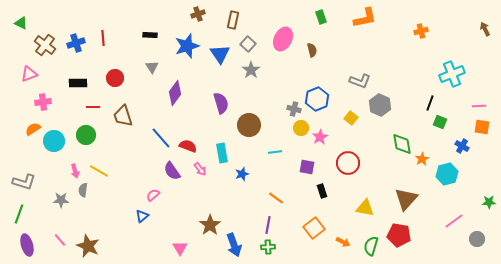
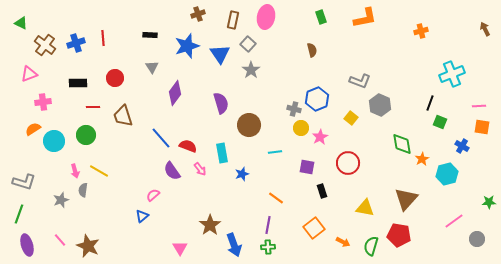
pink ellipse at (283, 39): moved 17 px left, 22 px up; rotated 15 degrees counterclockwise
gray star at (61, 200): rotated 21 degrees counterclockwise
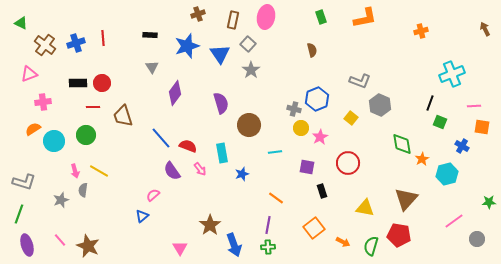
red circle at (115, 78): moved 13 px left, 5 px down
pink line at (479, 106): moved 5 px left
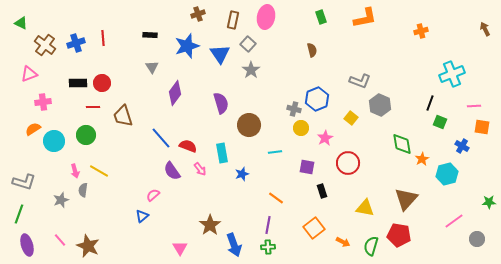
pink star at (320, 137): moved 5 px right, 1 px down
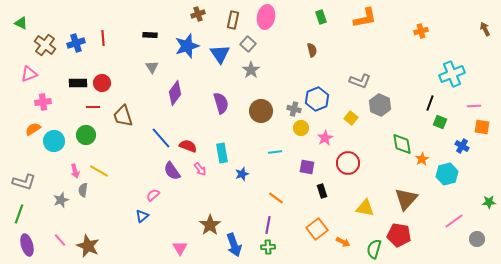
brown circle at (249, 125): moved 12 px right, 14 px up
orange square at (314, 228): moved 3 px right, 1 px down
green semicircle at (371, 246): moved 3 px right, 3 px down
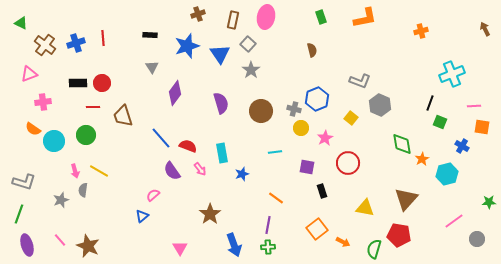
orange semicircle at (33, 129): rotated 112 degrees counterclockwise
brown star at (210, 225): moved 11 px up
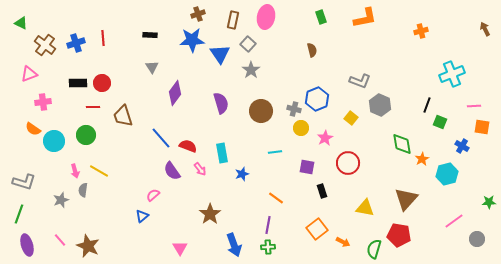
blue star at (187, 46): moved 5 px right, 6 px up; rotated 15 degrees clockwise
black line at (430, 103): moved 3 px left, 2 px down
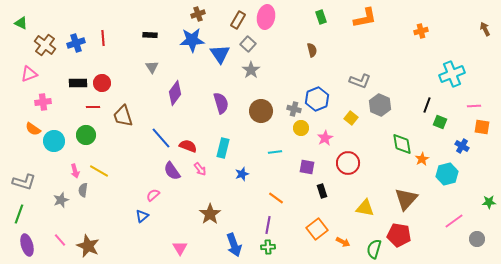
brown rectangle at (233, 20): moved 5 px right; rotated 18 degrees clockwise
cyan rectangle at (222, 153): moved 1 px right, 5 px up; rotated 24 degrees clockwise
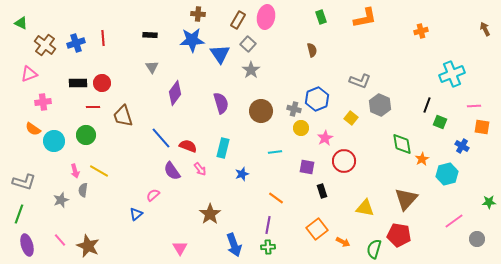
brown cross at (198, 14): rotated 24 degrees clockwise
red circle at (348, 163): moved 4 px left, 2 px up
blue triangle at (142, 216): moved 6 px left, 2 px up
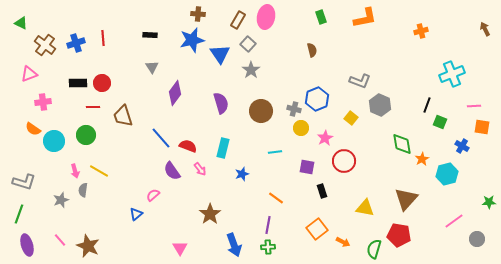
blue star at (192, 40): rotated 10 degrees counterclockwise
